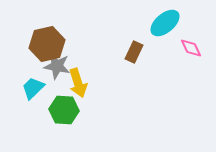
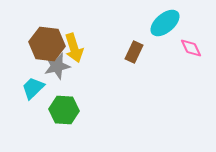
brown hexagon: rotated 20 degrees clockwise
gray star: rotated 24 degrees counterclockwise
yellow arrow: moved 4 px left, 35 px up
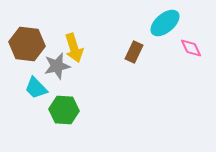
brown hexagon: moved 20 px left
cyan trapezoid: moved 3 px right; rotated 90 degrees counterclockwise
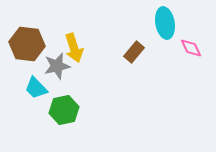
cyan ellipse: rotated 60 degrees counterclockwise
brown rectangle: rotated 15 degrees clockwise
green hexagon: rotated 16 degrees counterclockwise
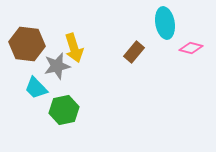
pink diamond: rotated 50 degrees counterclockwise
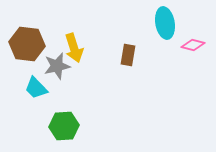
pink diamond: moved 2 px right, 3 px up
brown rectangle: moved 6 px left, 3 px down; rotated 30 degrees counterclockwise
green hexagon: moved 16 px down; rotated 8 degrees clockwise
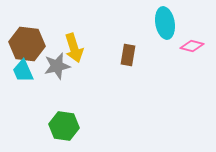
pink diamond: moved 1 px left, 1 px down
cyan trapezoid: moved 13 px left, 17 px up; rotated 20 degrees clockwise
green hexagon: rotated 12 degrees clockwise
